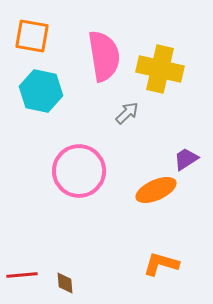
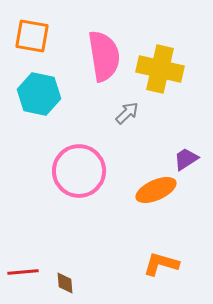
cyan hexagon: moved 2 px left, 3 px down
red line: moved 1 px right, 3 px up
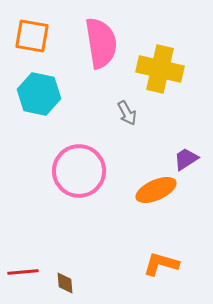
pink semicircle: moved 3 px left, 13 px up
gray arrow: rotated 105 degrees clockwise
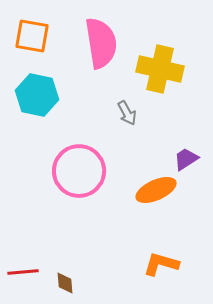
cyan hexagon: moved 2 px left, 1 px down
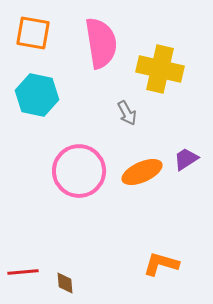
orange square: moved 1 px right, 3 px up
orange ellipse: moved 14 px left, 18 px up
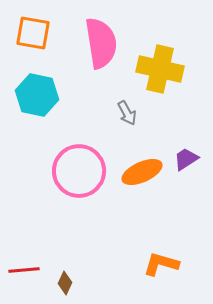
red line: moved 1 px right, 2 px up
brown diamond: rotated 30 degrees clockwise
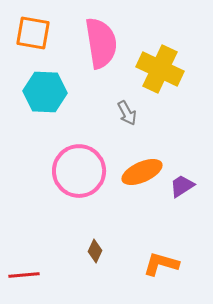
yellow cross: rotated 12 degrees clockwise
cyan hexagon: moved 8 px right, 3 px up; rotated 9 degrees counterclockwise
purple trapezoid: moved 4 px left, 27 px down
red line: moved 5 px down
brown diamond: moved 30 px right, 32 px up
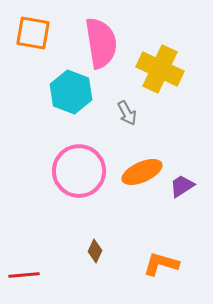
cyan hexagon: moved 26 px right; rotated 18 degrees clockwise
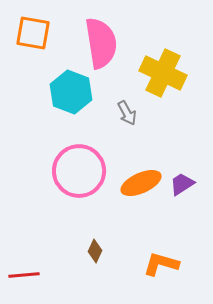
yellow cross: moved 3 px right, 4 px down
orange ellipse: moved 1 px left, 11 px down
purple trapezoid: moved 2 px up
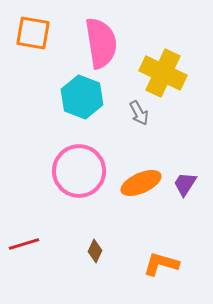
cyan hexagon: moved 11 px right, 5 px down
gray arrow: moved 12 px right
purple trapezoid: moved 3 px right; rotated 24 degrees counterclockwise
red line: moved 31 px up; rotated 12 degrees counterclockwise
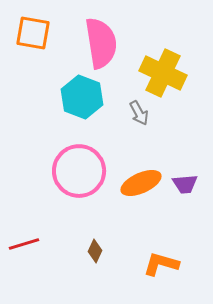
purple trapezoid: rotated 128 degrees counterclockwise
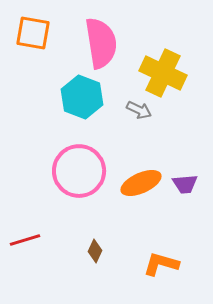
gray arrow: moved 3 px up; rotated 35 degrees counterclockwise
red line: moved 1 px right, 4 px up
